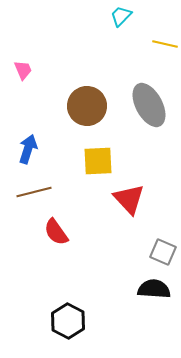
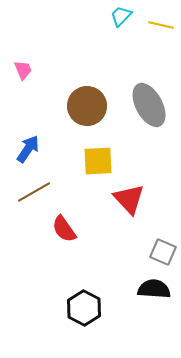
yellow line: moved 4 px left, 19 px up
blue arrow: rotated 16 degrees clockwise
brown line: rotated 16 degrees counterclockwise
red semicircle: moved 8 px right, 3 px up
black hexagon: moved 16 px right, 13 px up
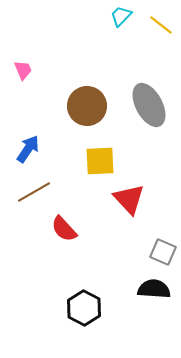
yellow line: rotated 25 degrees clockwise
yellow square: moved 2 px right
red semicircle: rotated 8 degrees counterclockwise
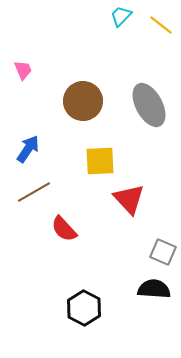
brown circle: moved 4 px left, 5 px up
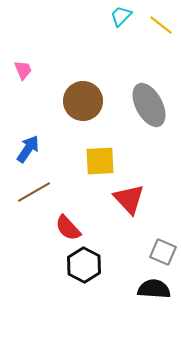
red semicircle: moved 4 px right, 1 px up
black hexagon: moved 43 px up
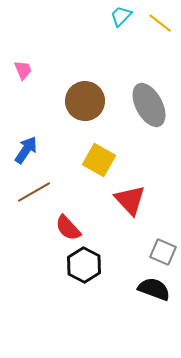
yellow line: moved 1 px left, 2 px up
brown circle: moved 2 px right
blue arrow: moved 2 px left, 1 px down
yellow square: moved 1 px left, 1 px up; rotated 32 degrees clockwise
red triangle: moved 1 px right, 1 px down
black semicircle: rotated 16 degrees clockwise
